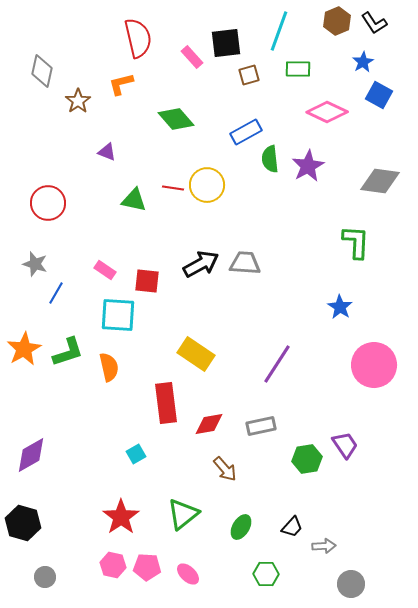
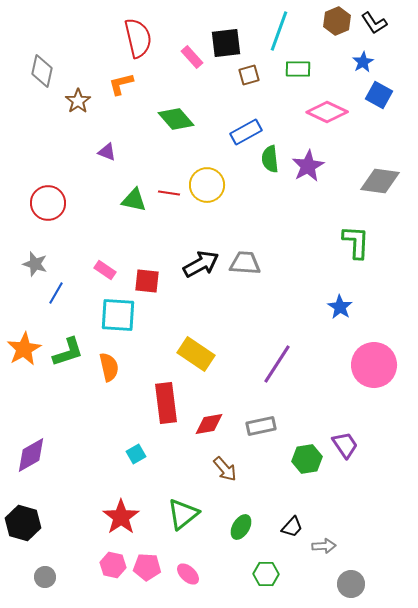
red line at (173, 188): moved 4 px left, 5 px down
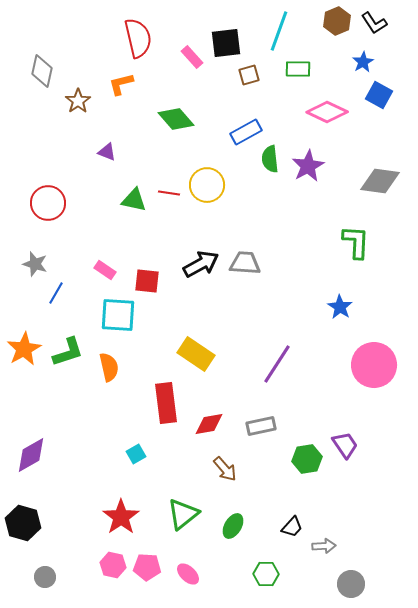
green ellipse at (241, 527): moved 8 px left, 1 px up
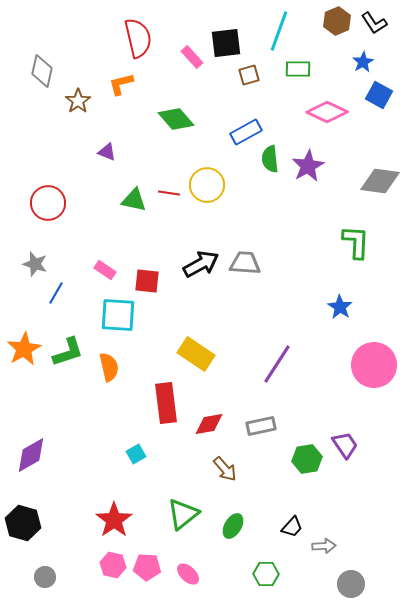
red star at (121, 517): moved 7 px left, 3 px down
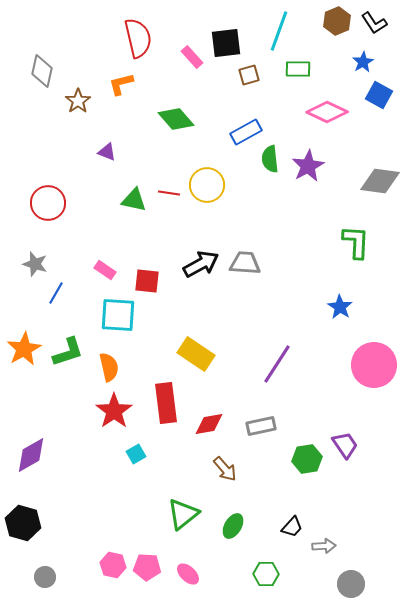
red star at (114, 520): moved 109 px up
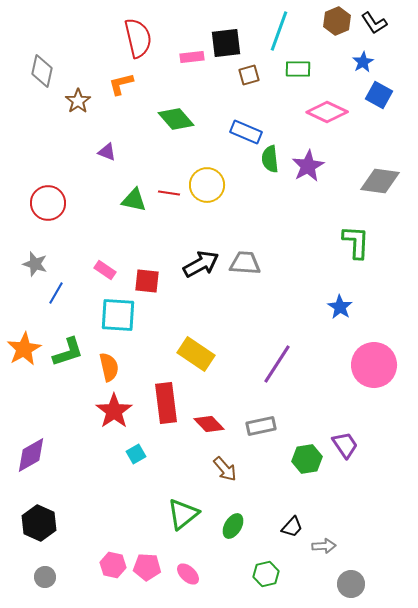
pink rectangle at (192, 57): rotated 55 degrees counterclockwise
blue rectangle at (246, 132): rotated 52 degrees clockwise
red diamond at (209, 424): rotated 56 degrees clockwise
black hexagon at (23, 523): moved 16 px right; rotated 8 degrees clockwise
green hexagon at (266, 574): rotated 15 degrees counterclockwise
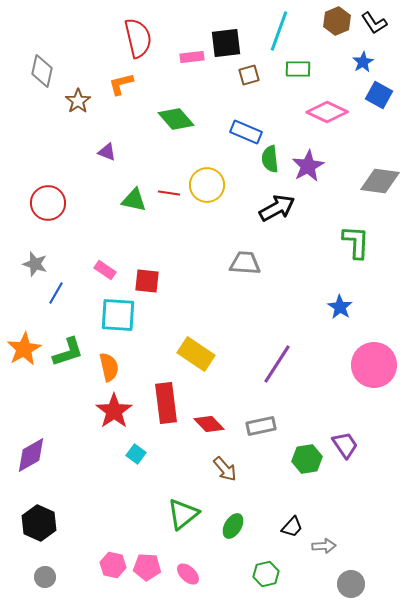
black arrow at (201, 264): moved 76 px right, 56 px up
cyan square at (136, 454): rotated 24 degrees counterclockwise
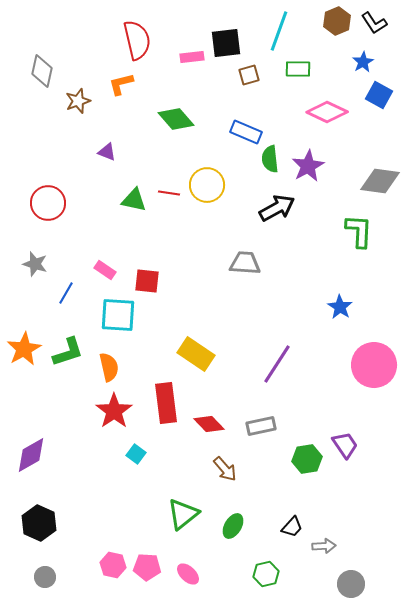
red semicircle at (138, 38): moved 1 px left, 2 px down
brown star at (78, 101): rotated 15 degrees clockwise
green L-shape at (356, 242): moved 3 px right, 11 px up
blue line at (56, 293): moved 10 px right
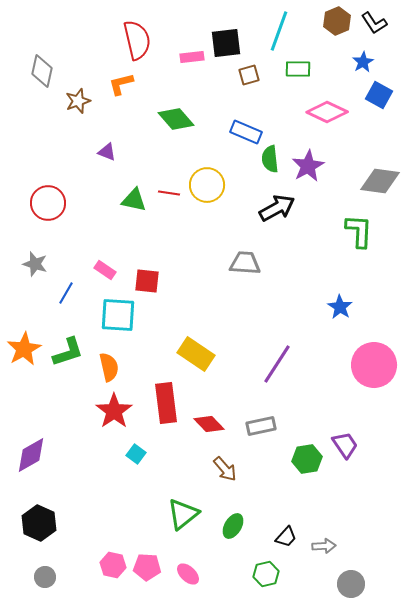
black trapezoid at (292, 527): moved 6 px left, 10 px down
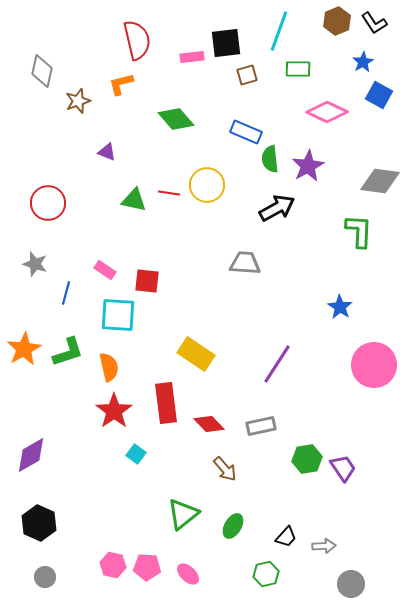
brown square at (249, 75): moved 2 px left
blue line at (66, 293): rotated 15 degrees counterclockwise
purple trapezoid at (345, 445): moved 2 px left, 23 px down
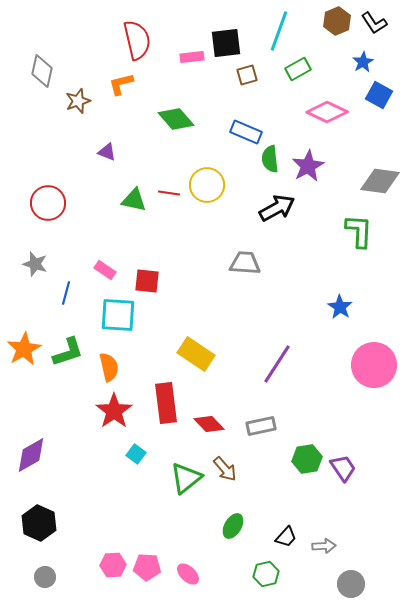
green rectangle at (298, 69): rotated 30 degrees counterclockwise
green triangle at (183, 514): moved 3 px right, 36 px up
pink hexagon at (113, 565): rotated 15 degrees counterclockwise
